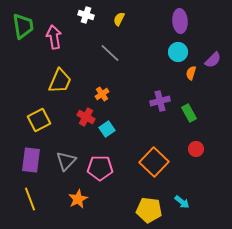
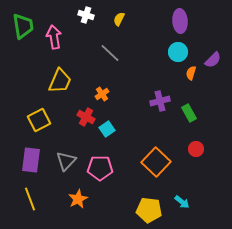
orange square: moved 2 px right
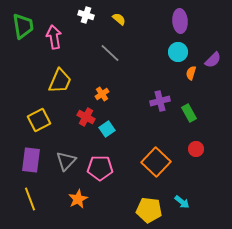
yellow semicircle: rotated 104 degrees clockwise
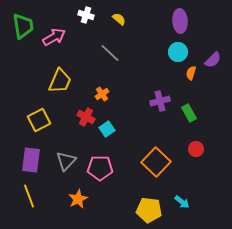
pink arrow: rotated 70 degrees clockwise
yellow line: moved 1 px left, 3 px up
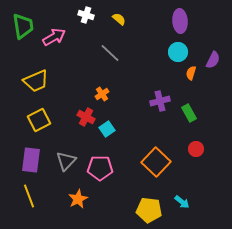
purple semicircle: rotated 18 degrees counterclockwise
yellow trapezoid: moved 24 px left; rotated 44 degrees clockwise
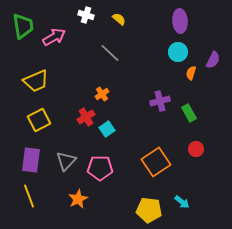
red cross: rotated 30 degrees clockwise
orange square: rotated 12 degrees clockwise
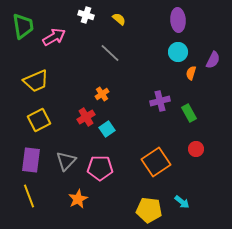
purple ellipse: moved 2 px left, 1 px up
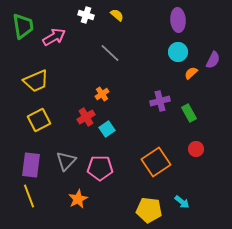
yellow semicircle: moved 2 px left, 4 px up
orange semicircle: rotated 32 degrees clockwise
purple rectangle: moved 5 px down
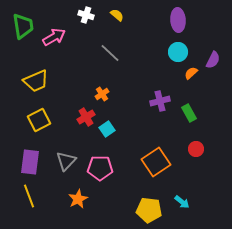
purple rectangle: moved 1 px left, 3 px up
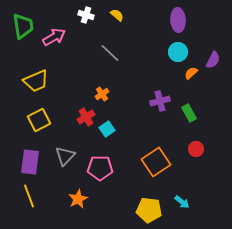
gray triangle: moved 1 px left, 5 px up
